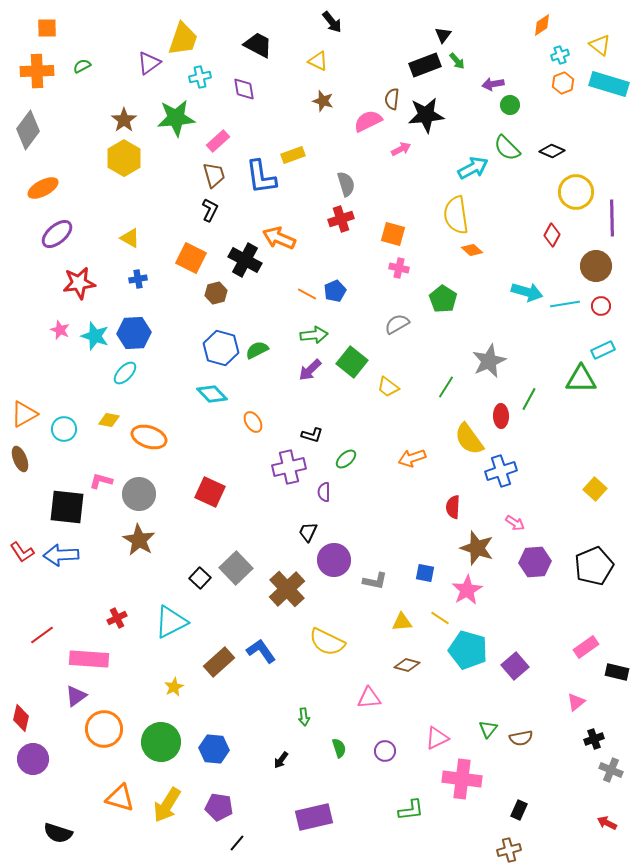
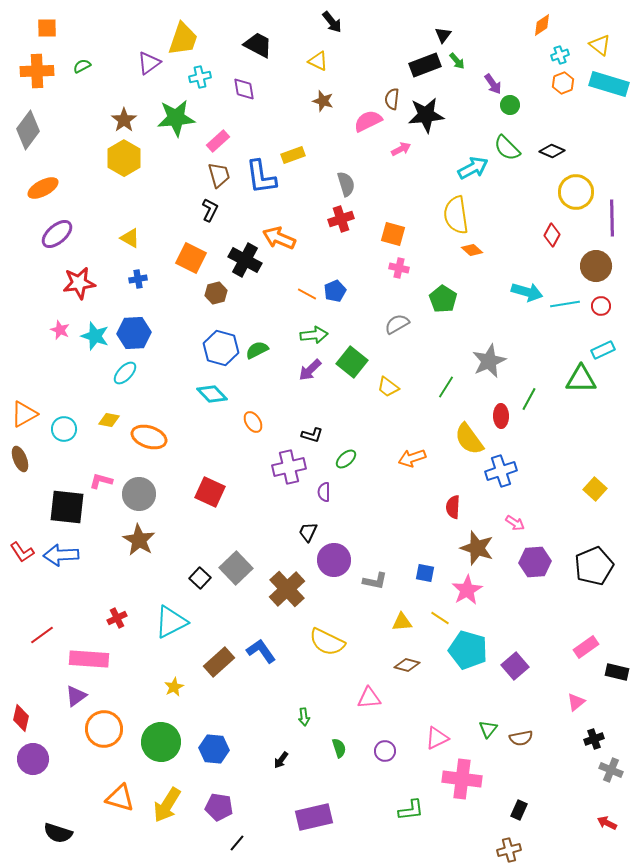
purple arrow at (493, 84): rotated 115 degrees counterclockwise
brown trapezoid at (214, 175): moved 5 px right
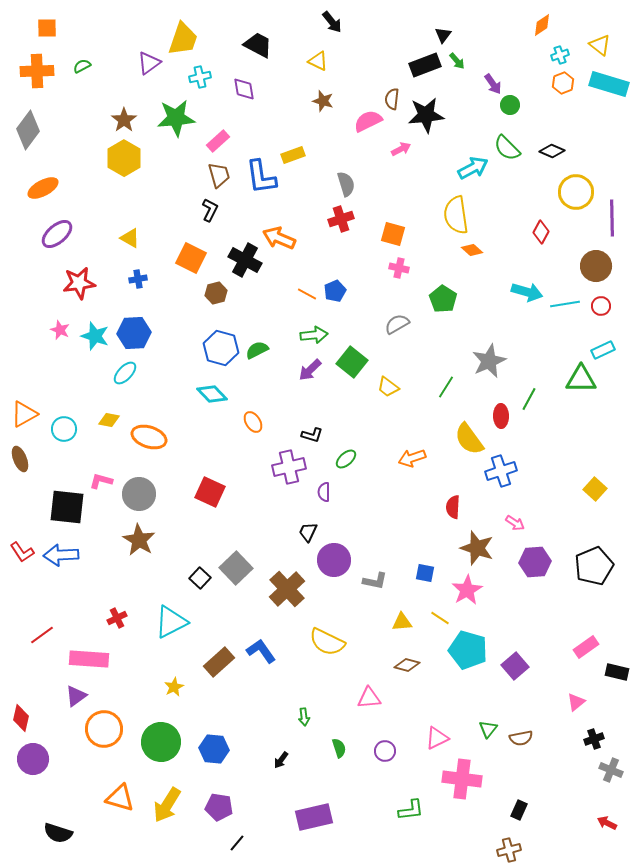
red diamond at (552, 235): moved 11 px left, 3 px up
